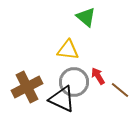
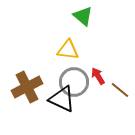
green triangle: moved 3 px left, 1 px up
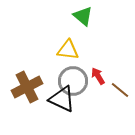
gray circle: moved 1 px left, 1 px up
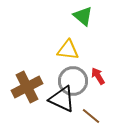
brown line: moved 29 px left, 26 px down
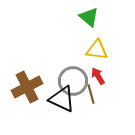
green triangle: moved 6 px right, 1 px down
yellow triangle: moved 29 px right
brown line: moved 22 px up; rotated 36 degrees clockwise
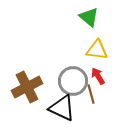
black triangle: moved 9 px down
